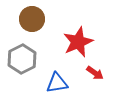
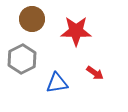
red star: moved 2 px left, 11 px up; rotated 24 degrees clockwise
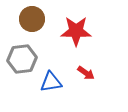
gray hexagon: rotated 20 degrees clockwise
red arrow: moved 9 px left
blue triangle: moved 6 px left, 1 px up
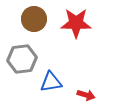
brown circle: moved 2 px right
red star: moved 8 px up
red arrow: moved 22 px down; rotated 18 degrees counterclockwise
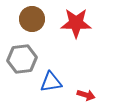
brown circle: moved 2 px left
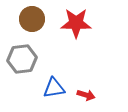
blue triangle: moved 3 px right, 6 px down
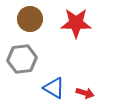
brown circle: moved 2 px left
blue triangle: rotated 40 degrees clockwise
red arrow: moved 1 px left, 2 px up
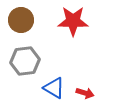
brown circle: moved 9 px left, 1 px down
red star: moved 3 px left, 2 px up
gray hexagon: moved 3 px right, 2 px down
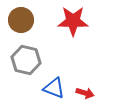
gray hexagon: moved 1 px right, 1 px up; rotated 20 degrees clockwise
blue triangle: rotated 10 degrees counterclockwise
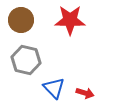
red star: moved 3 px left, 1 px up
blue triangle: rotated 25 degrees clockwise
